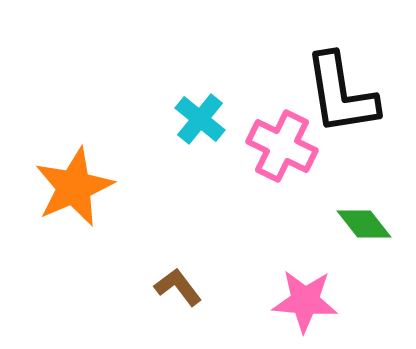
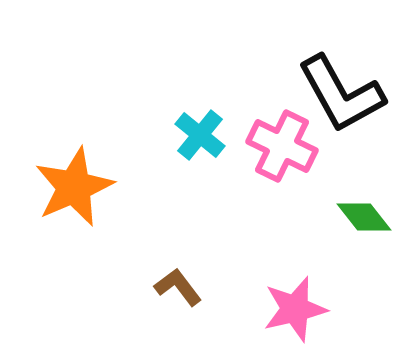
black L-shape: rotated 20 degrees counterclockwise
cyan cross: moved 16 px down
green diamond: moved 7 px up
pink star: moved 10 px left, 8 px down; rotated 18 degrees counterclockwise
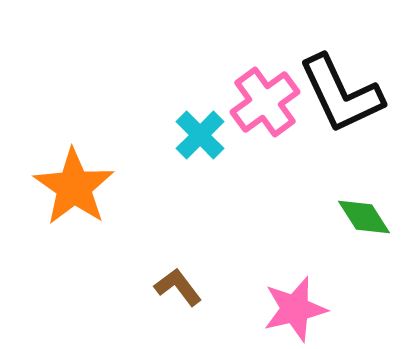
black L-shape: rotated 4 degrees clockwise
cyan cross: rotated 6 degrees clockwise
pink cross: moved 17 px left, 44 px up; rotated 28 degrees clockwise
orange star: rotated 14 degrees counterclockwise
green diamond: rotated 6 degrees clockwise
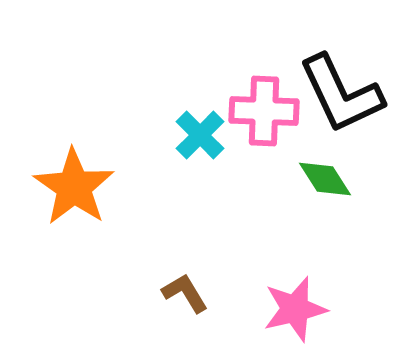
pink cross: moved 1 px left, 9 px down; rotated 38 degrees clockwise
green diamond: moved 39 px left, 38 px up
brown L-shape: moved 7 px right, 6 px down; rotated 6 degrees clockwise
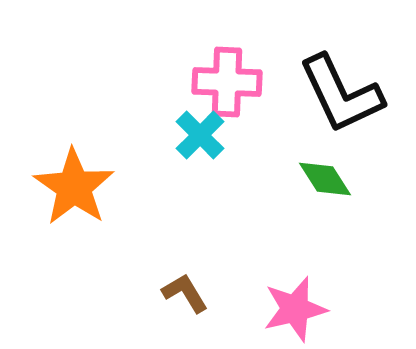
pink cross: moved 37 px left, 29 px up
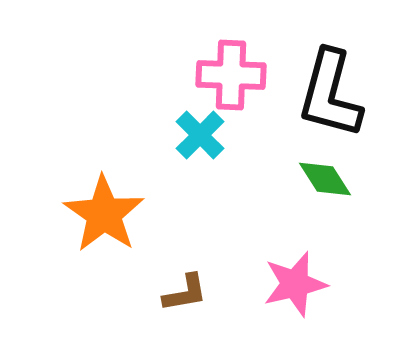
pink cross: moved 4 px right, 7 px up
black L-shape: moved 11 px left; rotated 40 degrees clockwise
orange star: moved 30 px right, 27 px down
brown L-shape: rotated 111 degrees clockwise
pink star: moved 25 px up
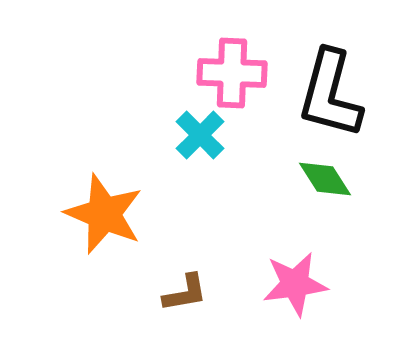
pink cross: moved 1 px right, 2 px up
orange star: rotated 12 degrees counterclockwise
pink star: rotated 6 degrees clockwise
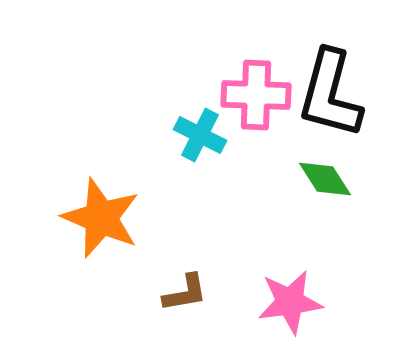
pink cross: moved 24 px right, 22 px down
cyan cross: rotated 18 degrees counterclockwise
orange star: moved 3 px left, 4 px down
pink star: moved 5 px left, 18 px down
